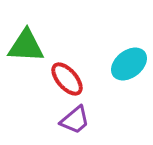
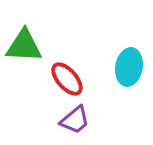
green triangle: moved 2 px left
cyan ellipse: moved 3 px down; rotated 42 degrees counterclockwise
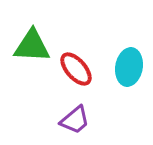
green triangle: moved 8 px right
red ellipse: moved 9 px right, 10 px up
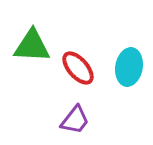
red ellipse: moved 2 px right, 1 px up
purple trapezoid: rotated 12 degrees counterclockwise
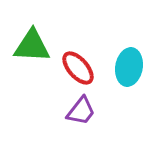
purple trapezoid: moved 6 px right, 9 px up
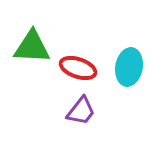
green triangle: moved 1 px down
red ellipse: rotated 30 degrees counterclockwise
